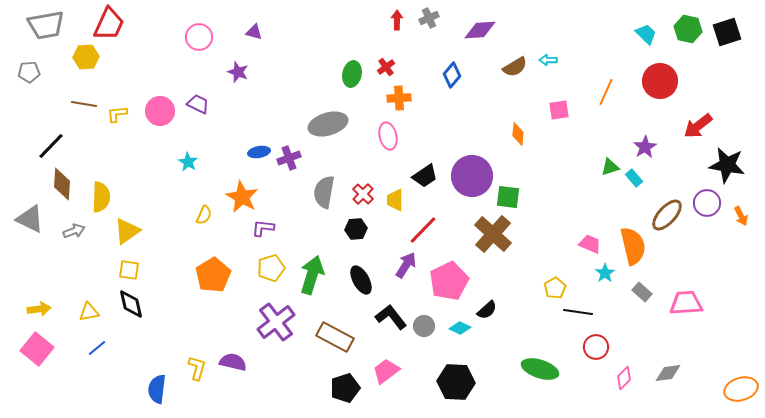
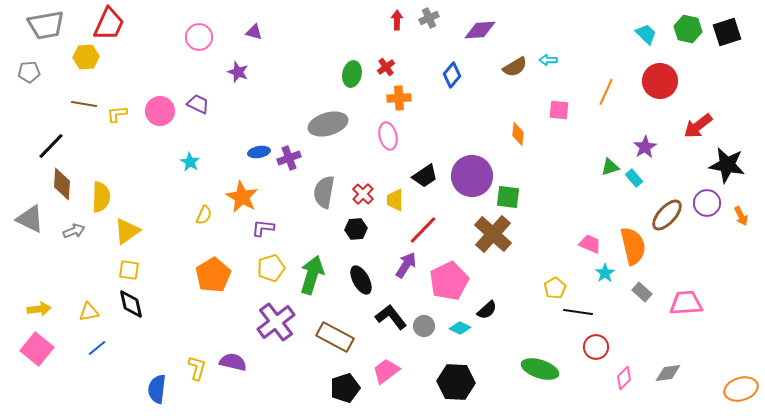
pink square at (559, 110): rotated 15 degrees clockwise
cyan star at (188, 162): moved 2 px right
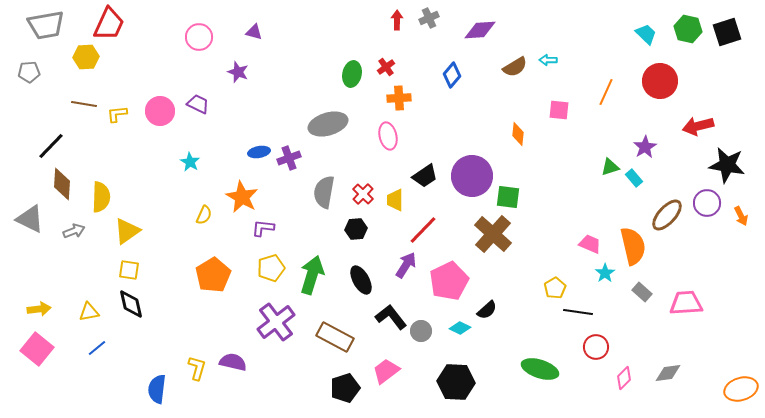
red arrow at (698, 126): rotated 24 degrees clockwise
gray circle at (424, 326): moved 3 px left, 5 px down
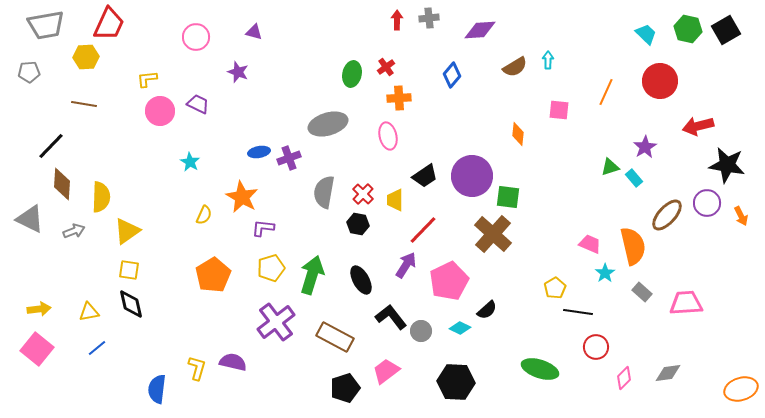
gray cross at (429, 18): rotated 18 degrees clockwise
black square at (727, 32): moved 1 px left, 2 px up; rotated 12 degrees counterclockwise
pink circle at (199, 37): moved 3 px left
cyan arrow at (548, 60): rotated 90 degrees clockwise
yellow L-shape at (117, 114): moved 30 px right, 35 px up
black hexagon at (356, 229): moved 2 px right, 5 px up; rotated 15 degrees clockwise
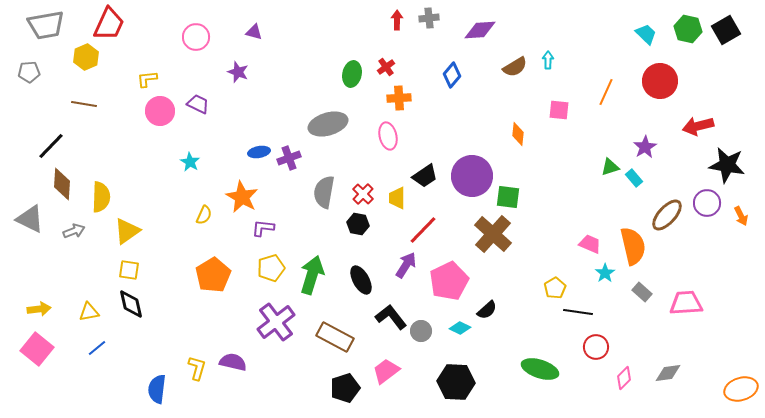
yellow hexagon at (86, 57): rotated 20 degrees counterclockwise
yellow trapezoid at (395, 200): moved 2 px right, 2 px up
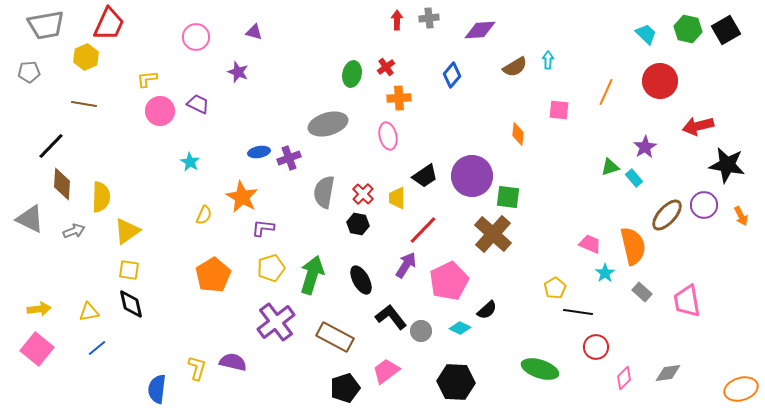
purple circle at (707, 203): moved 3 px left, 2 px down
pink trapezoid at (686, 303): moved 1 px right, 2 px up; rotated 96 degrees counterclockwise
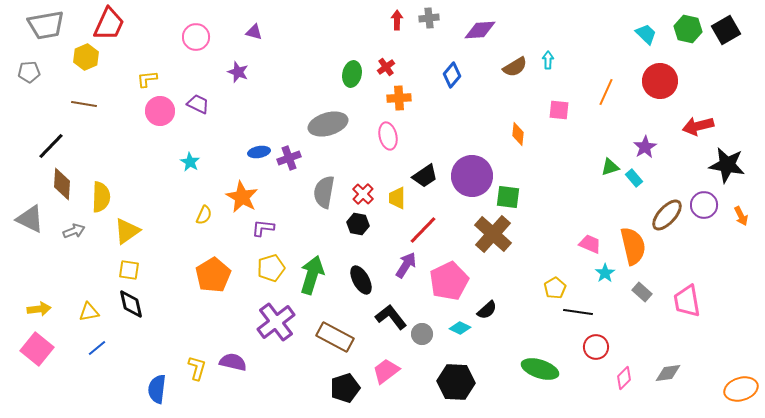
gray circle at (421, 331): moved 1 px right, 3 px down
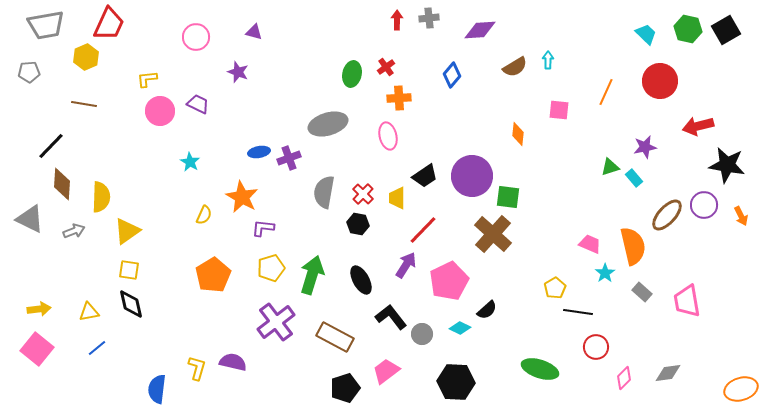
purple star at (645, 147): rotated 20 degrees clockwise
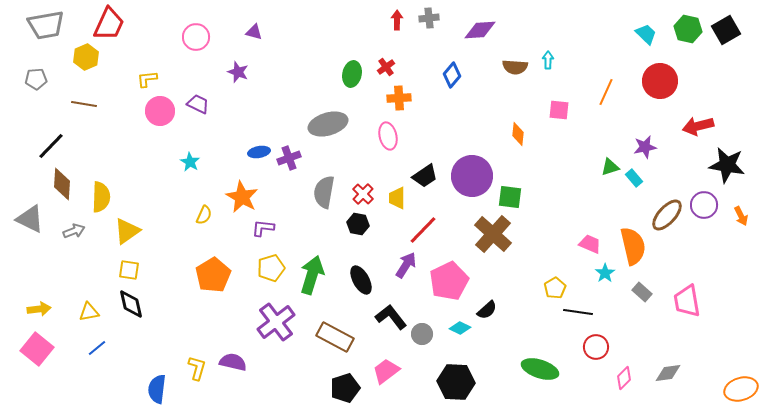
brown semicircle at (515, 67): rotated 35 degrees clockwise
gray pentagon at (29, 72): moved 7 px right, 7 px down
green square at (508, 197): moved 2 px right
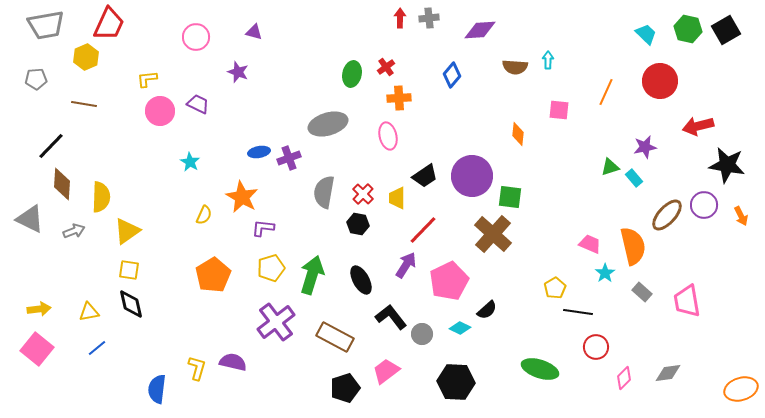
red arrow at (397, 20): moved 3 px right, 2 px up
